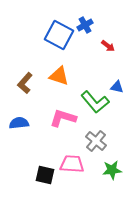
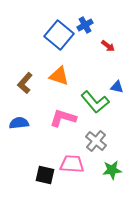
blue square: rotated 12 degrees clockwise
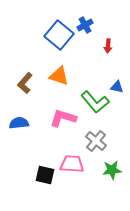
red arrow: rotated 56 degrees clockwise
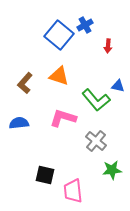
blue triangle: moved 1 px right, 1 px up
green L-shape: moved 1 px right, 2 px up
pink trapezoid: moved 1 px right, 27 px down; rotated 100 degrees counterclockwise
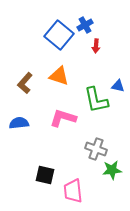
red arrow: moved 12 px left
green L-shape: rotated 28 degrees clockwise
gray cross: moved 8 px down; rotated 20 degrees counterclockwise
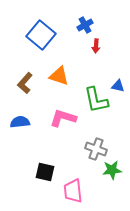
blue square: moved 18 px left
blue semicircle: moved 1 px right, 1 px up
black square: moved 3 px up
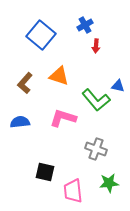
green L-shape: rotated 28 degrees counterclockwise
green star: moved 3 px left, 13 px down
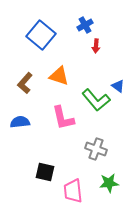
blue triangle: rotated 24 degrees clockwise
pink L-shape: rotated 120 degrees counterclockwise
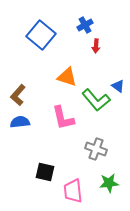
orange triangle: moved 8 px right, 1 px down
brown L-shape: moved 7 px left, 12 px down
